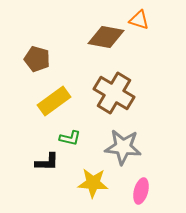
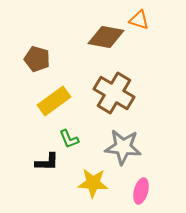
green L-shape: moved 1 px left, 1 px down; rotated 55 degrees clockwise
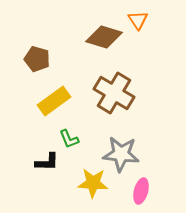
orange triangle: moved 1 px left; rotated 40 degrees clockwise
brown diamond: moved 2 px left; rotated 6 degrees clockwise
gray star: moved 2 px left, 7 px down
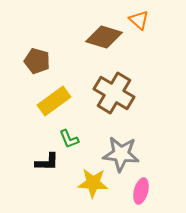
orange triangle: moved 1 px right; rotated 15 degrees counterclockwise
brown pentagon: moved 2 px down
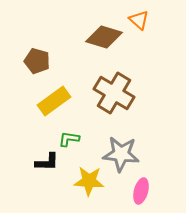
green L-shape: rotated 120 degrees clockwise
yellow star: moved 4 px left, 2 px up
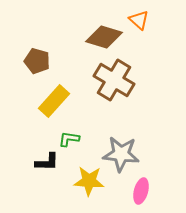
brown cross: moved 13 px up
yellow rectangle: rotated 12 degrees counterclockwise
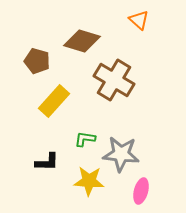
brown diamond: moved 22 px left, 4 px down
green L-shape: moved 16 px right
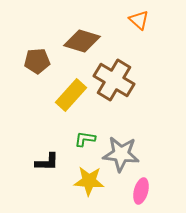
brown pentagon: rotated 20 degrees counterclockwise
yellow rectangle: moved 17 px right, 6 px up
